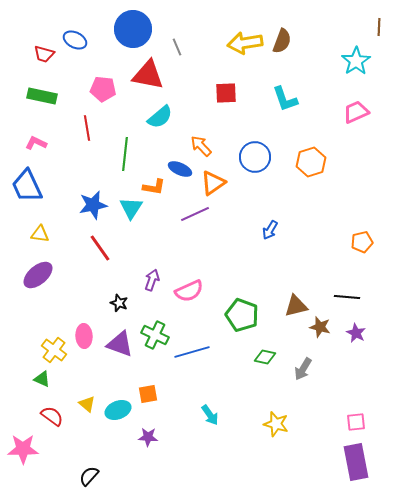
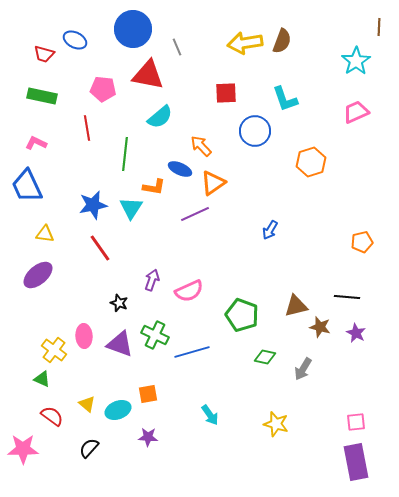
blue circle at (255, 157): moved 26 px up
yellow triangle at (40, 234): moved 5 px right
black semicircle at (89, 476): moved 28 px up
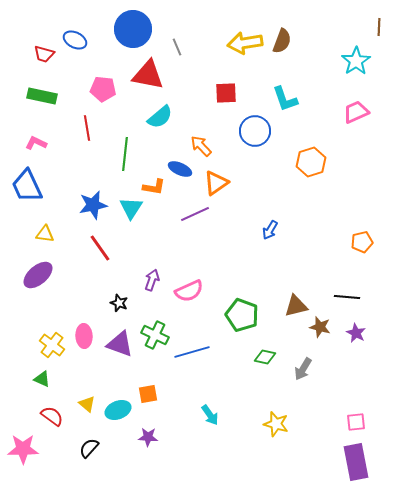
orange triangle at (213, 183): moved 3 px right
yellow cross at (54, 350): moved 2 px left, 5 px up
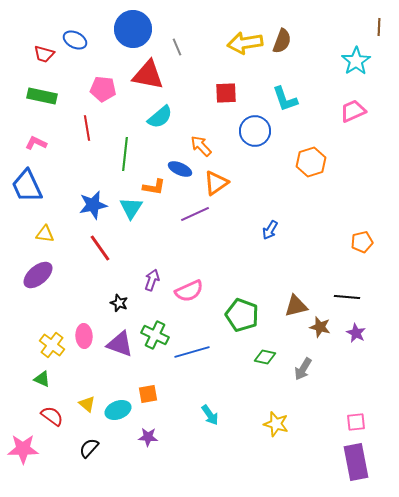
pink trapezoid at (356, 112): moved 3 px left, 1 px up
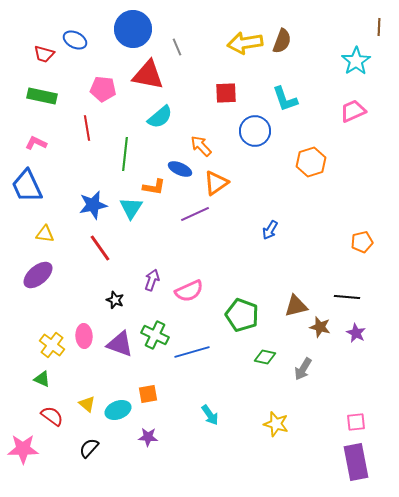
black star at (119, 303): moved 4 px left, 3 px up
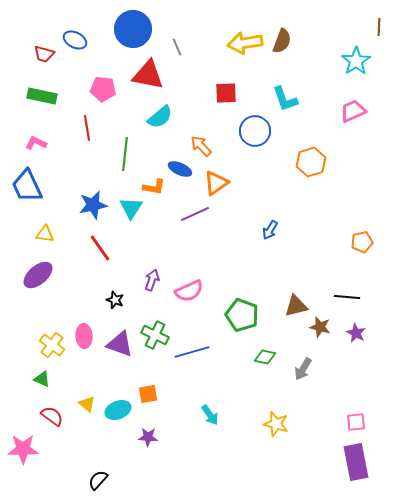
black semicircle at (89, 448): moved 9 px right, 32 px down
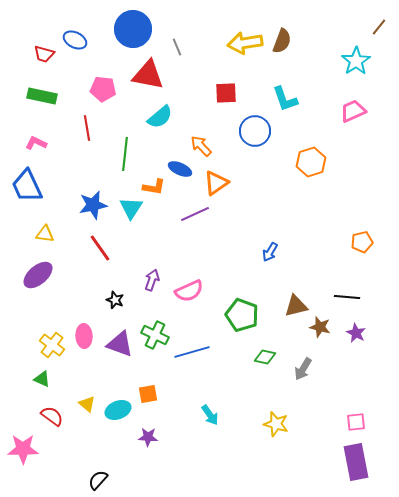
brown line at (379, 27): rotated 36 degrees clockwise
blue arrow at (270, 230): moved 22 px down
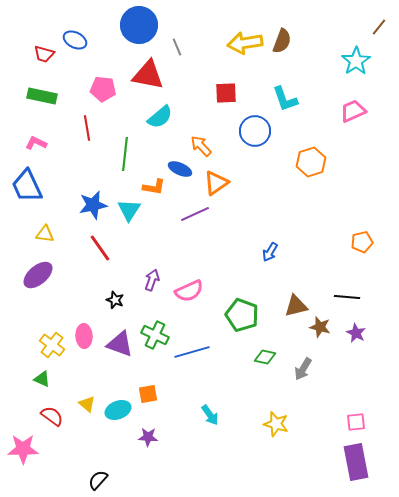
blue circle at (133, 29): moved 6 px right, 4 px up
cyan triangle at (131, 208): moved 2 px left, 2 px down
